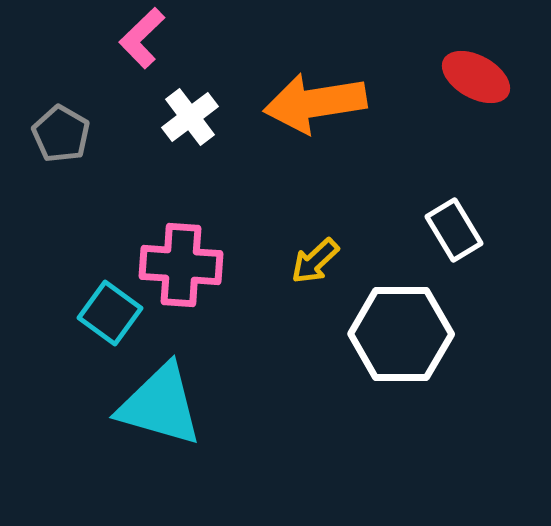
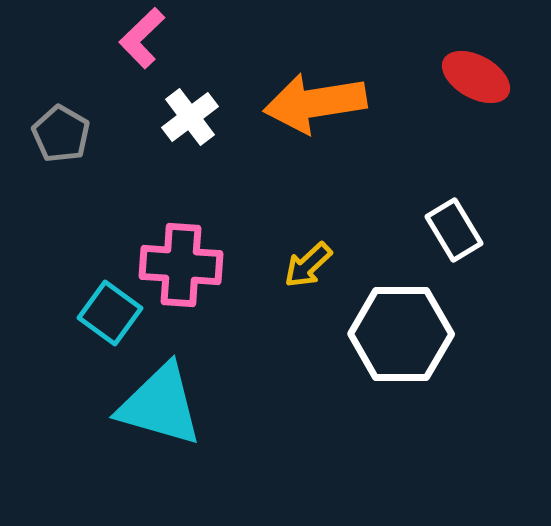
yellow arrow: moved 7 px left, 4 px down
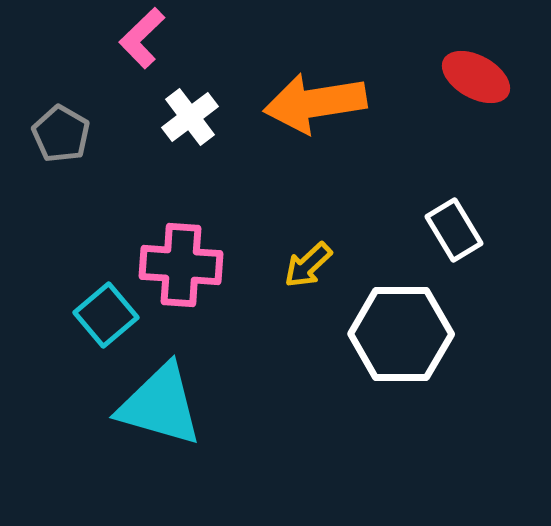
cyan square: moved 4 px left, 2 px down; rotated 14 degrees clockwise
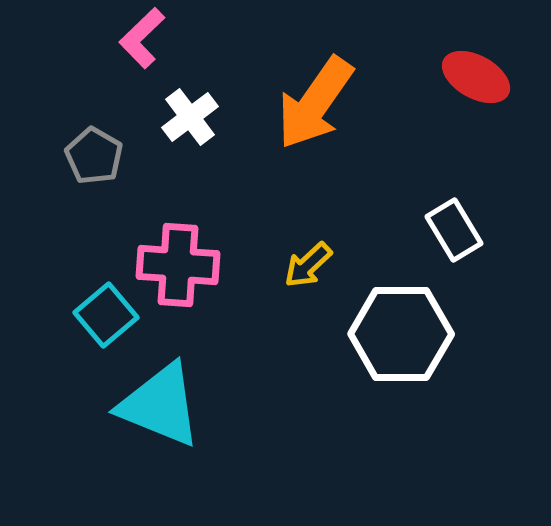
orange arrow: rotated 46 degrees counterclockwise
gray pentagon: moved 33 px right, 22 px down
pink cross: moved 3 px left
cyan triangle: rotated 6 degrees clockwise
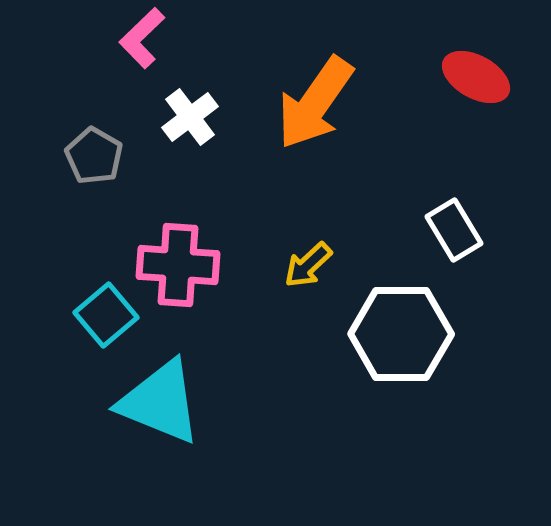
cyan triangle: moved 3 px up
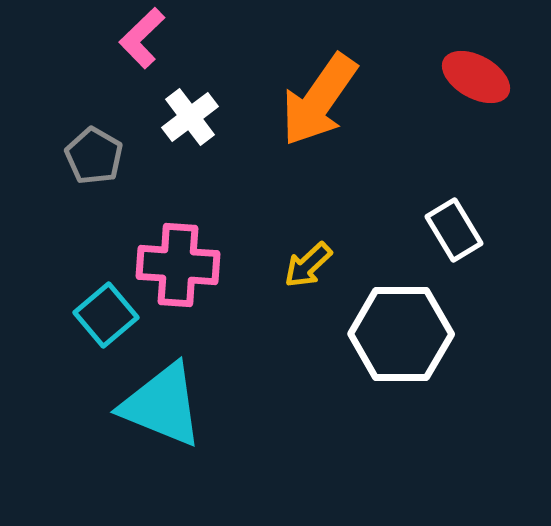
orange arrow: moved 4 px right, 3 px up
cyan triangle: moved 2 px right, 3 px down
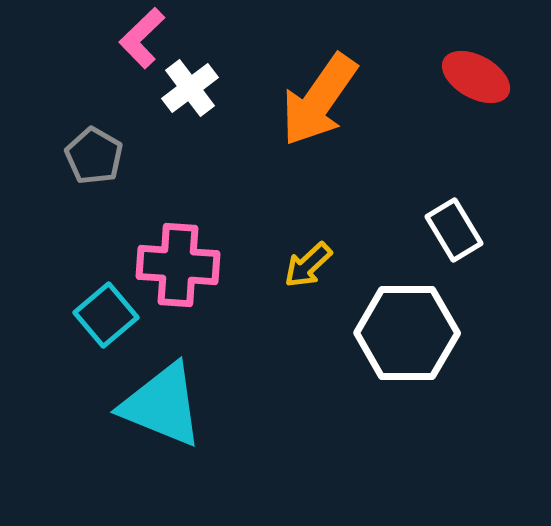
white cross: moved 29 px up
white hexagon: moved 6 px right, 1 px up
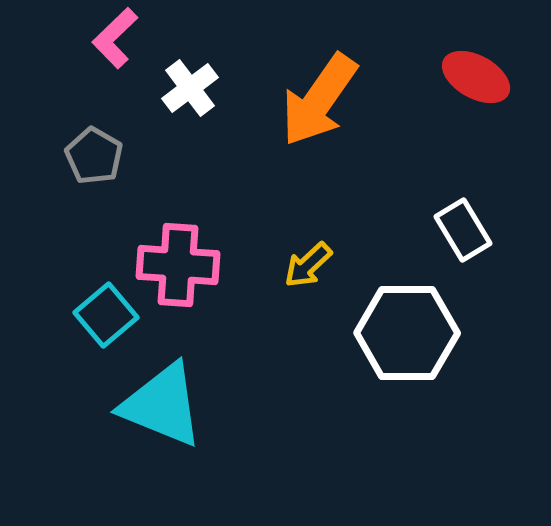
pink L-shape: moved 27 px left
white rectangle: moved 9 px right
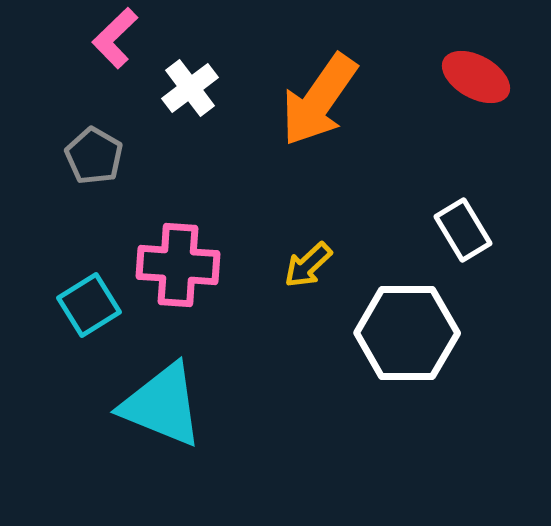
cyan square: moved 17 px left, 10 px up; rotated 8 degrees clockwise
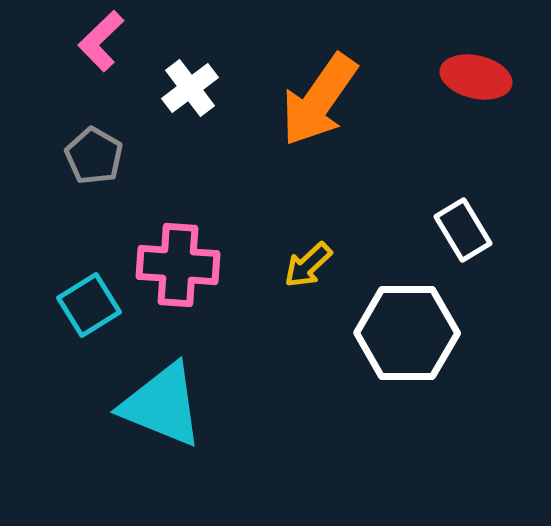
pink L-shape: moved 14 px left, 3 px down
red ellipse: rotated 16 degrees counterclockwise
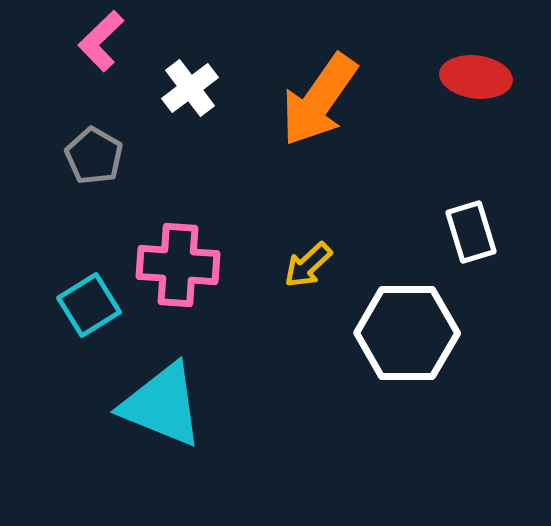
red ellipse: rotated 6 degrees counterclockwise
white rectangle: moved 8 px right, 2 px down; rotated 14 degrees clockwise
